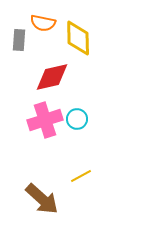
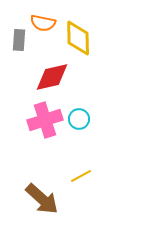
cyan circle: moved 2 px right
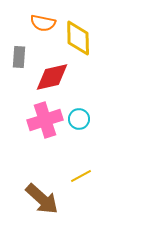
gray rectangle: moved 17 px down
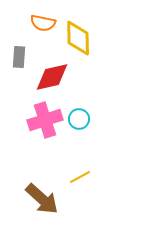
yellow line: moved 1 px left, 1 px down
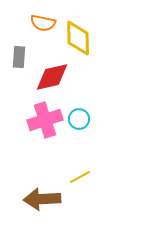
brown arrow: rotated 135 degrees clockwise
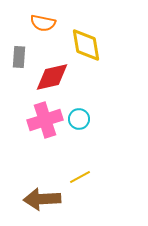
yellow diamond: moved 8 px right, 7 px down; rotated 9 degrees counterclockwise
